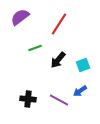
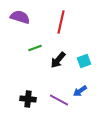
purple semicircle: rotated 54 degrees clockwise
red line: moved 2 px right, 2 px up; rotated 20 degrees counterclockwise
cyan square: moved 1 px right, 4 px up
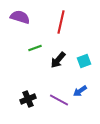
black cross: rotated 28 degrees counterclockwise
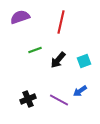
purple semicircle: rotated 36 degrees counterclockwise
green line: moved 2 px down
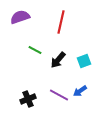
green line: rotated 48 degrees clockwise
purple line: moved 5 px up
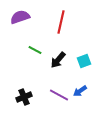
black cross: moved 4 px left, 2 px up
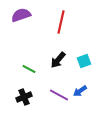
purple semicircle: moved 1 px right, 2 px up
green line: moved 6 px left, 19 px down
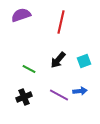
blue arrow: rotated 152 degrees counterclockwise
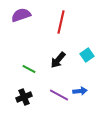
cyan square: moved 3 px right, 6 px up; rotated 16 degrees counterclockwise
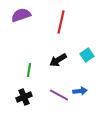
black arrow: rotated 18 degrees clockwise
green line: moved 1 px down; rotated 72 degrees clockwise
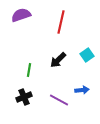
black arrow: rotated 12 degrees counterclockwise
blue arrow: moved 2 px right, 1 px up
purple line: moved 5 px down
